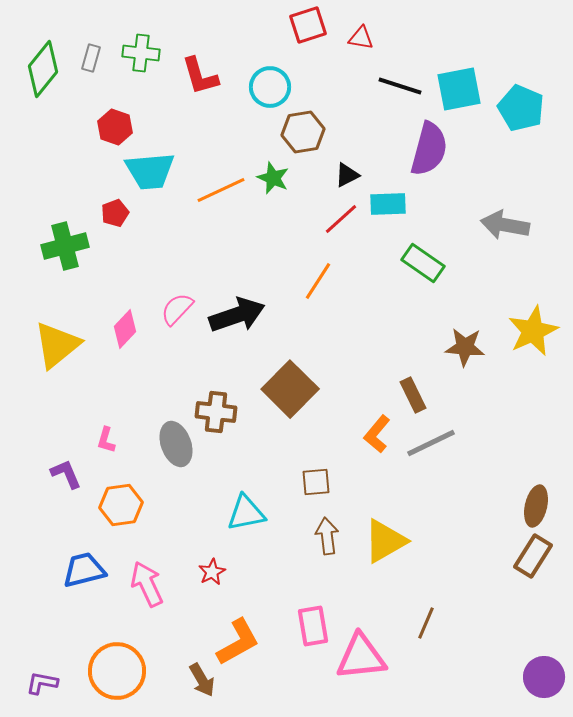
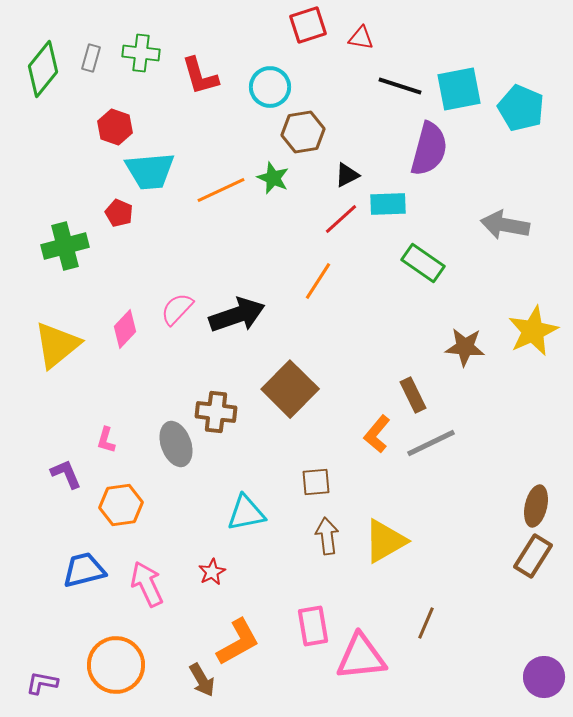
red pentagon at (115, 213): moved 4 px right; rotated 28 degrees counterclockwise
orange circle at (117, 671): moved 1 px left, 6 px up
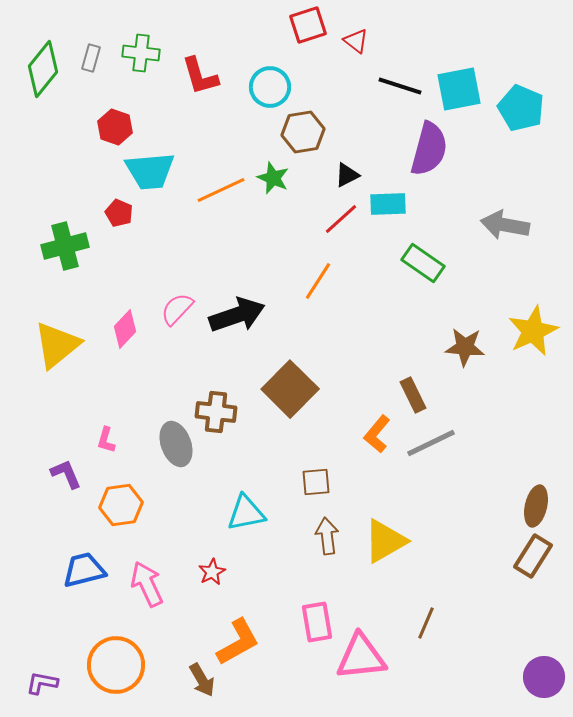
red triangle at (361, 38): moved 5 px left, 3 px down; rotated 28 degrees clockwise
pink rectangle at (313, 626): moved 4 px right, 4 px up
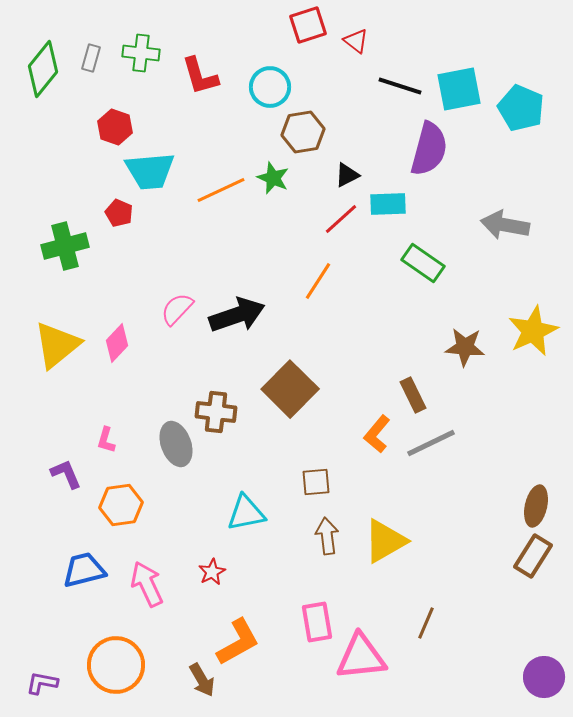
pink diamond at (125, 329): moved 8 px left, 14 px down
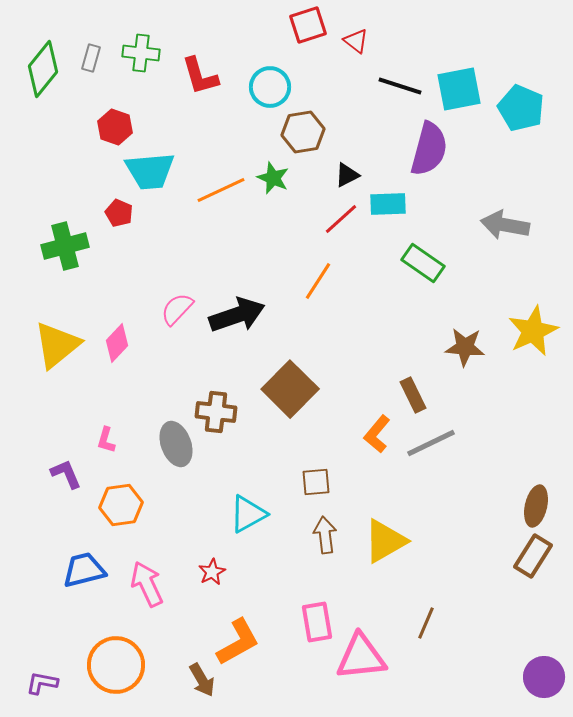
cyan triangle at (246, 513): moved 2 px right, 1 px down; rotated 18 degrees counterclockwise
brown arrow at (327, 536): moved 2 px left, 1 px up
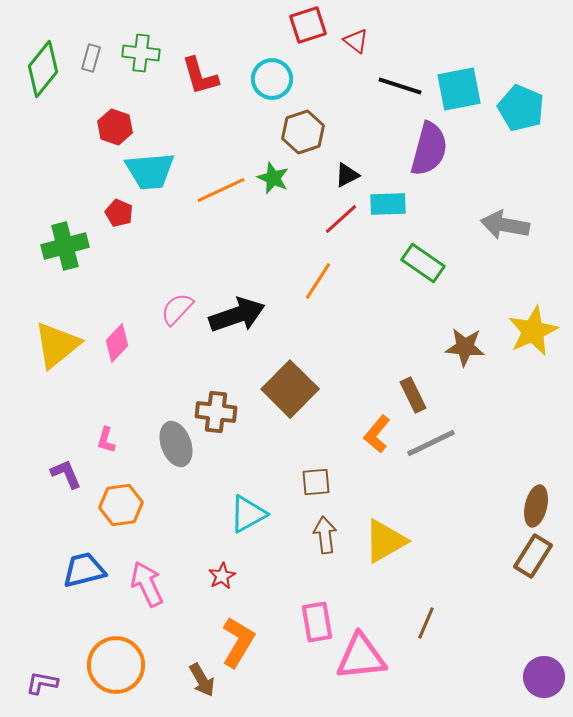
cyan circle at (270, 87): moved 2 px right, 8 px up
brown hexagon at (303, 132): rotated 9 degrees counterclockwise
red star at (212, 572): moved 10 px right, 4 px down
orange L-shape at (238, 642): rotated 30 degrees counterclockwise
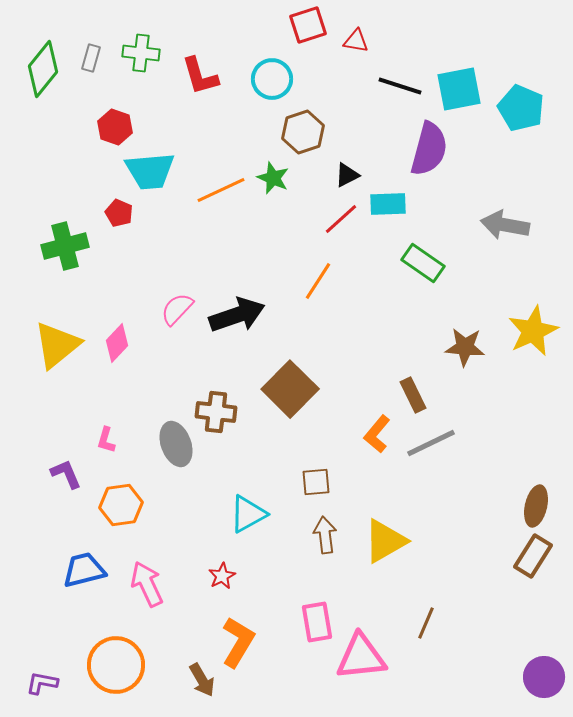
red triangle at (356, 41): rotated 28 degrees counterclockwise
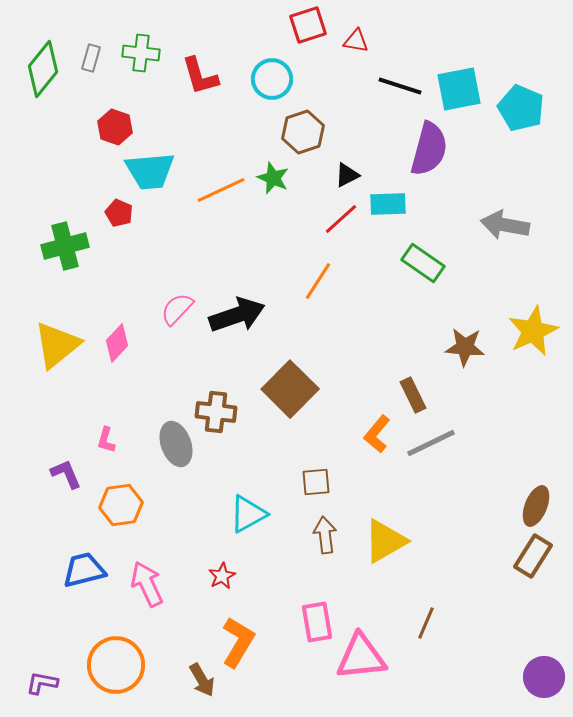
brown ellipse at (536, 506): rotated 9 degrees clockwise
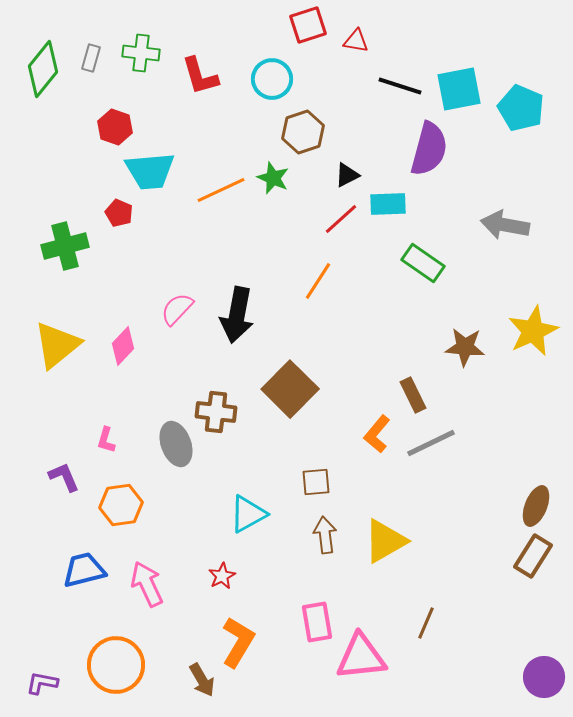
black arrow at (237, 315): rotated 120 degrees clockwise
pink diamond at (117, 343): moved 6 px right, 3 px down
purple L-shape at (66, 474): moved 2 px left, 3 px down
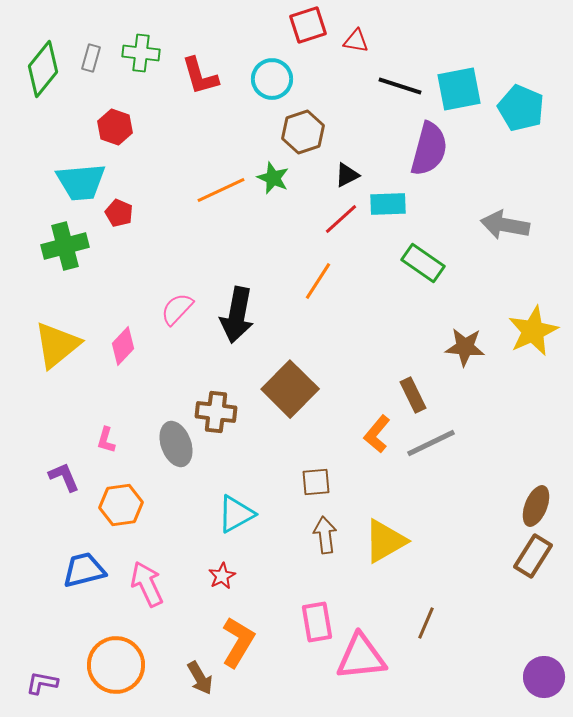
cyan trapezoid at (150, 171): moved 69 px left, 11 px down
cyan triangle at (248, 514): moved 12 px left
brown arrow at (202, 680): moved 2 px left, 2 px up
